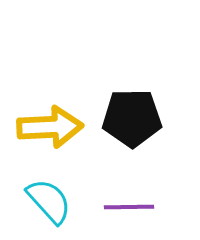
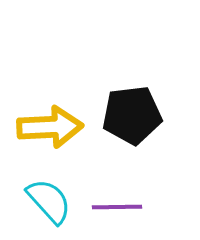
black pentagon: moved 3 px up; rotated 6 degrees counterclockwise
purple line: moved 12 px left
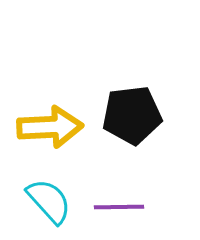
purple line: moved 2 px right
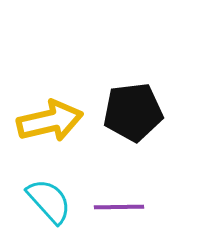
black pentagon: moved 1 px right, 3 px up
yellow arrow: moved 6 px up; rotated 10 degrees counterclockwise
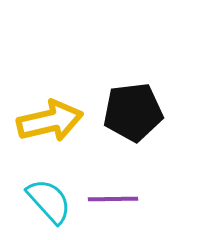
purple line: moved 6 px left, 8 px up
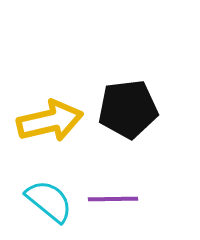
black pentagon: moved 5 px left, 3 px up
cyan semicircle: rotated 9 degrees counterclockwise
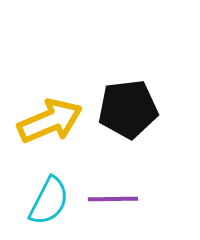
yellow arrow: rotated 10 degrees counterclockwise
cyan semicircle: rotated 78 degrees clockwise
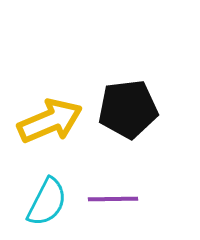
cyan semicircle: moved 2 px left, 1 px down
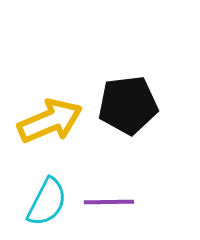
black pentagon: moved 4 px up
purple line: moved 4 px left, 3 px down
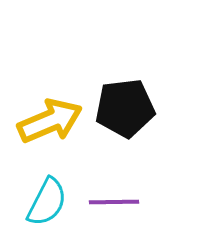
black pentagon: moved 3 px left, 3 px down
purple line: moved 5 px right
